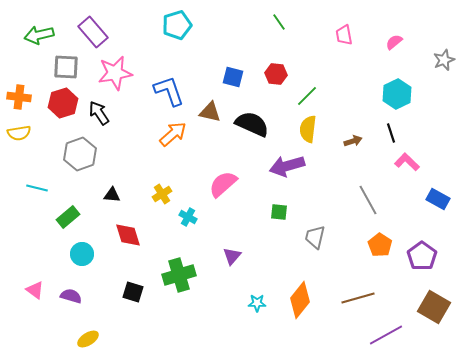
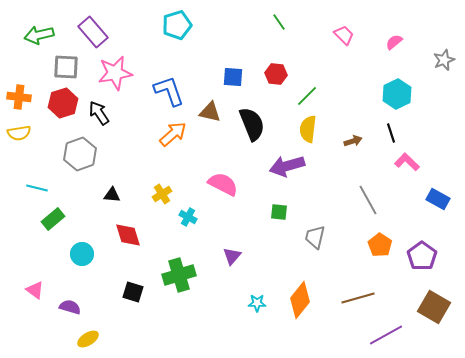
pink trapezoid at (344, 35): rotated 145 degrees clockwise
blue square at (233, 77): rotated 10 degrees counterclockwise
black semicircle at (252, 124): rotated 44 degrees clockwise
pink semicircle at (223, 184): rotated 68 degrees clockwise
green rectangle at (68, 217): moved 15 px left, 2 px down
purple semicircle at (71, 296): moved 1 px left, 11 px down
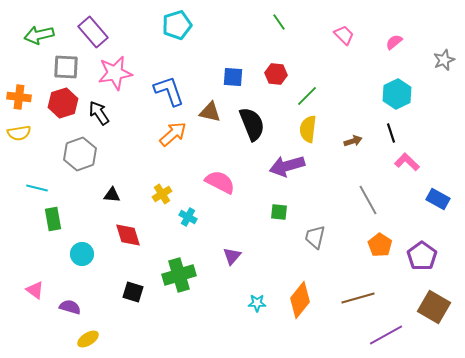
pink semicircle at (223, 184): moved 3 px left, 2 px up
green rectangle at (53, 219): rotated 60 degrees counterclockwise
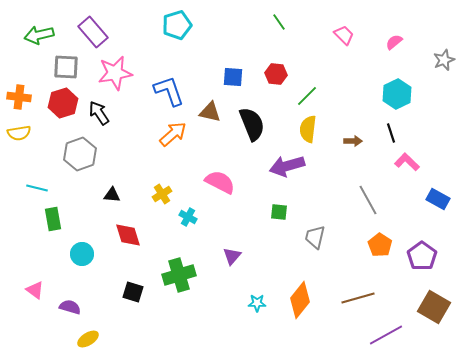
brown arrow at (353, 141): rotated 18 degrees clockwise
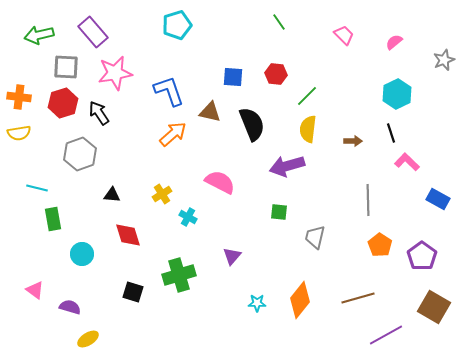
gray line at (368, 200): rotated 28 degrees clockwise
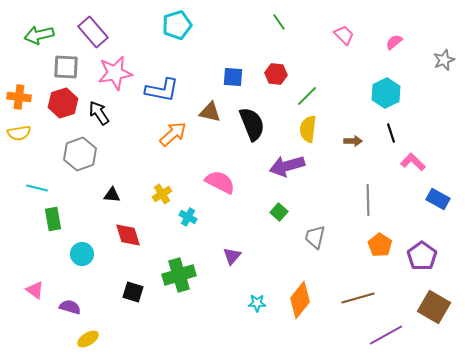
blue L-shape at (169, 91): moved 7 px left, 1 px up; rotated 120 degrees clockwise
cyan hexagon at (397, 94): moved 11 px left, 1 px up
pink L-shape at (407, 162): moved 6 px right
green square at (279, 212): rotated 36 degrees clockwise
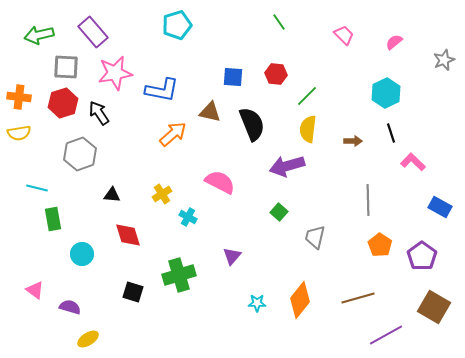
blue rectangle at (438, 199): moved 2 px right, 8 px down
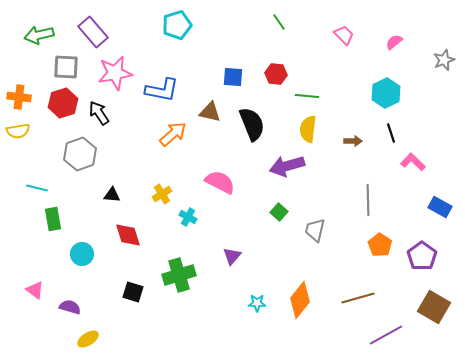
green line at (307, 96): rotated 50 degrees clockwise
yellow semicircle at (19, 133): moved 1 px left, 2 px up
gray trapezoid at (315, 237): moved 7 px up
